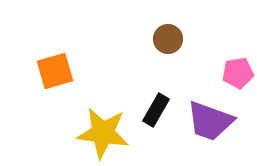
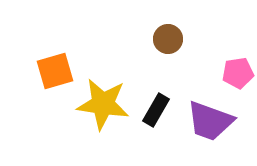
yellow star: moved 29 px up
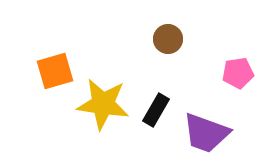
purple trapezoid: moved 4 px left, 12 px down
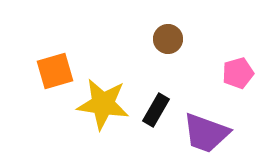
pink pentagon: rotated 8 degrees counterclockwise
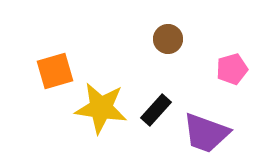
pink pentagon: moved 6 px left, 4 px up
yellow star: moved 2 px left, 4 px down
black rectangle: rotated 12 degrees clockwise
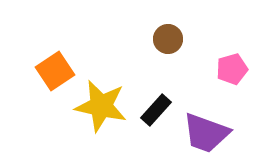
orange square: rotated 18 degrees counterclockwise
yellow star: moved 2 px up; rotated 4 degrees clockwise
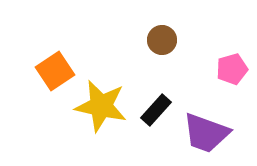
brown circle: moved 6 px left, 1 px down
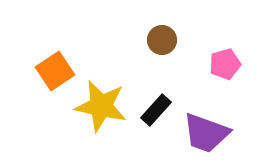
pink pentagon: moved 7 px left, 5 px up
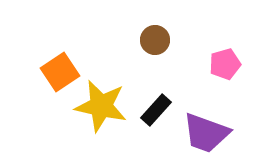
brown circle: moved 7 px left
orange square: moved 5 px right, 1 px down
